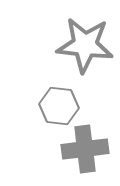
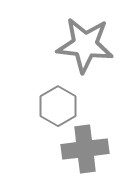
gray hexagon: moved 1 px left; rotated 24 degrees clockwise
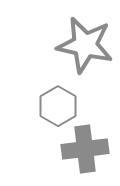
gray star: rotated 6 degrees clockwise
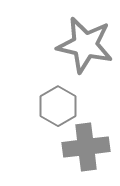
gray cross: moved 1 px right, 2 px up
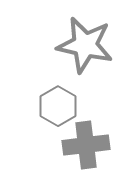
gray cross: moved 2 px up
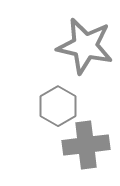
gray star: moved 1 px down
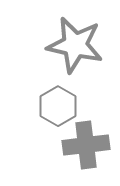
gray star: moved 10 px left, 1 px up
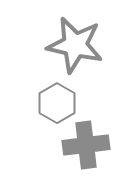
gray hexagon: moved 1 px left, 3 px up
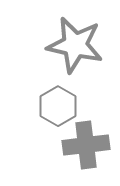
gray hexagon: moved 1 px right, 3 px down
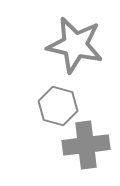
gray hexagon: rotated 15 degrees counterclockwise
